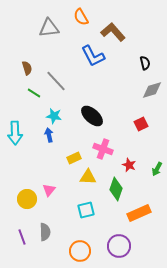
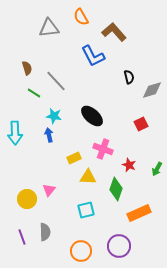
brown L-shape: moved 1 px right
black semicircle: moved 16 px left, 14 px down
orange circle: moved 1 px right
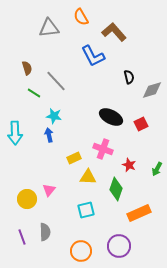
black ellipse: moved 19 px right, 1 px down; rotated 15 degrees counterclockwise
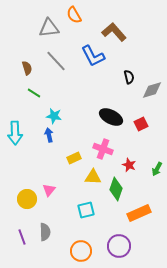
orange semicircle: moved 7 px left, 2 px up
gray line: moved 20 px up
yellow triangle: moved 5 px right
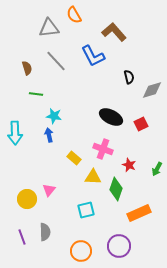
green line: moved 2 px right, 1 px down; rotated 24 degrees counterclockwise
yellow rectangle: rotated 64 degrees clockwise
